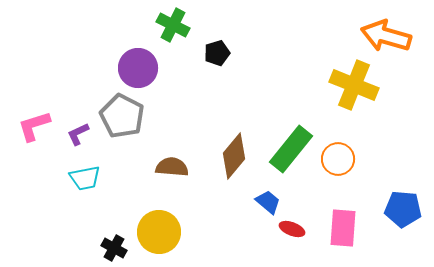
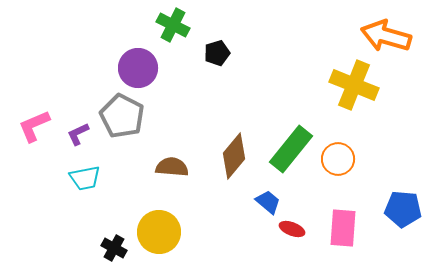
pink L-shape: rotated 6 degrees counterclockwise
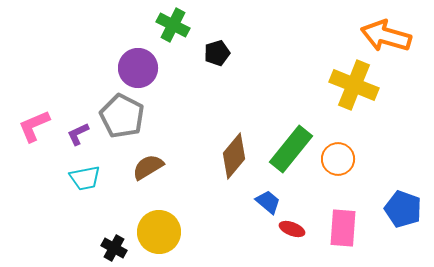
brown semicircle: moved 24 px left; rotated 36 degrees counterclockwise
blue pentagon: rotated 15 degrees clockwise
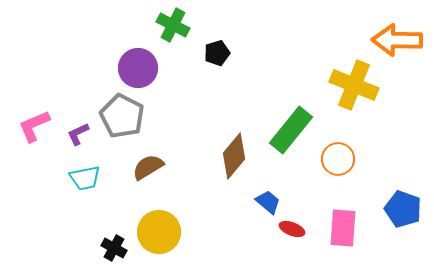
orange arrow: moved 11 px right, 4 px down; rotated 15 degrees counterclockwise
green rectangle: moved 19 px up
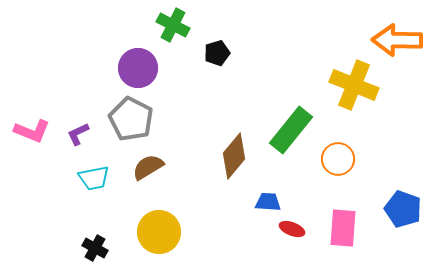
gray pentagon: moved 9 px right, 3 px down
pink L-shape: moved 2 px left, 5 px down; rotated 135 degrees counterclockwise
cyan trapezoid: moved 9 px right
blue trapezoid: rotated 36 degrees counterclockwise
black cross: moved 19 px left
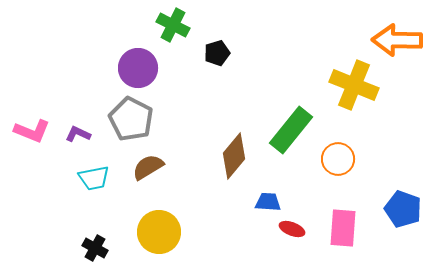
purple L-shape: rotated 50 degrees clockwise
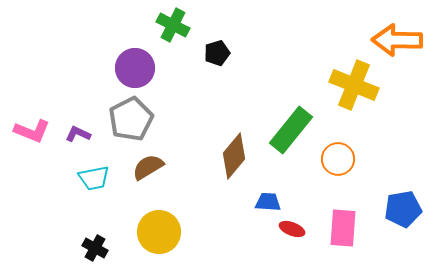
purple circle: moved 3 px left
gray pentagon: rotated 18 degrees clockwise
blue pentagon: rotated 30 degrees counterclockwise
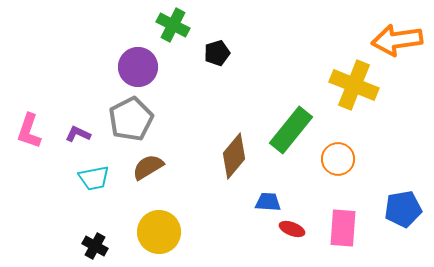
orange arrow: rotated 9 degrees counterclockwise
purple circle: moved 3 px right, 1 px up
pink L-shape: moved 3 px left; rotated 87 degrees clockwise
black cross: moved 2 px up
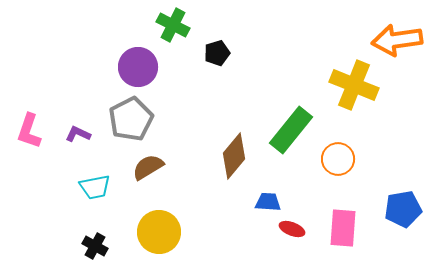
cyan trapezoid: moved 1 px right, 9 px down
